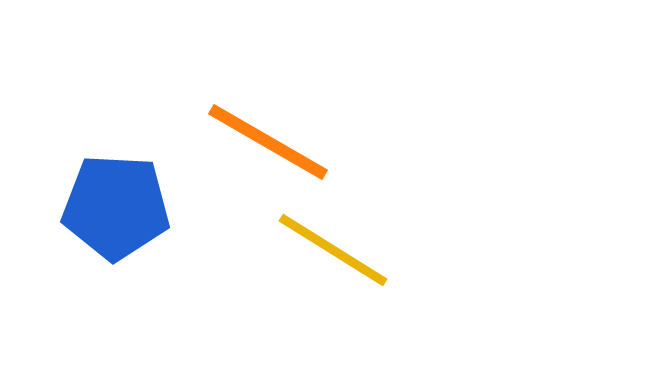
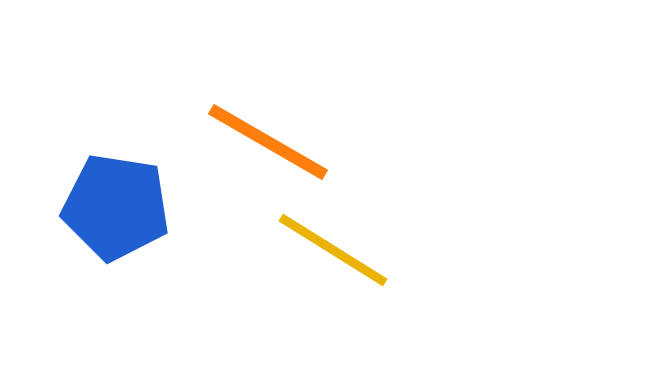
blue pentagon: rotated 6 degrees clockwise
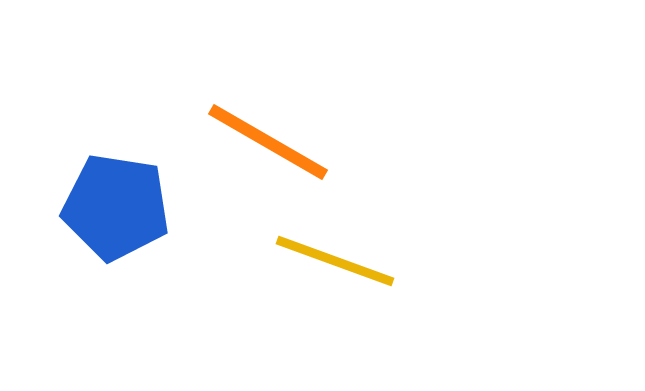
yellow line: moved 2 px right, 11 px down; rotated 12 degrees counterclockwise
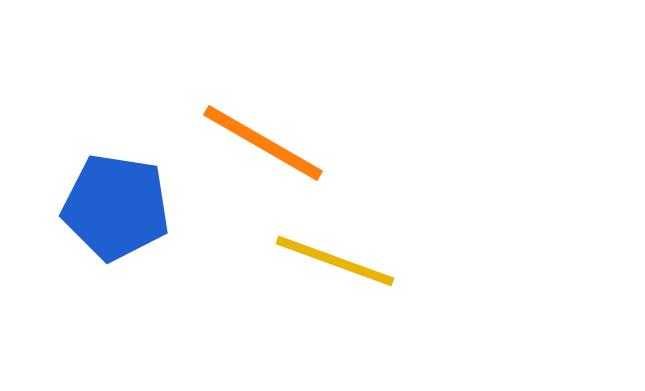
orange line: moved 5 px left, 1 px down
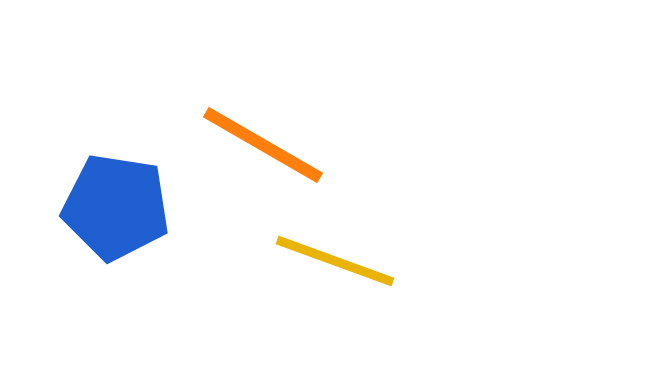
orange line: moved 2 px down
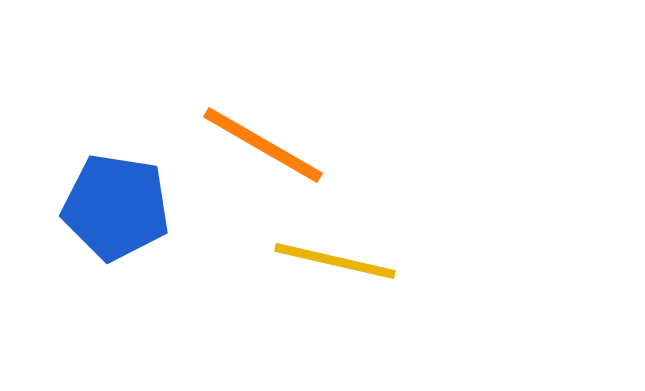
yellow line: rotated 7 degrees counterclockwise
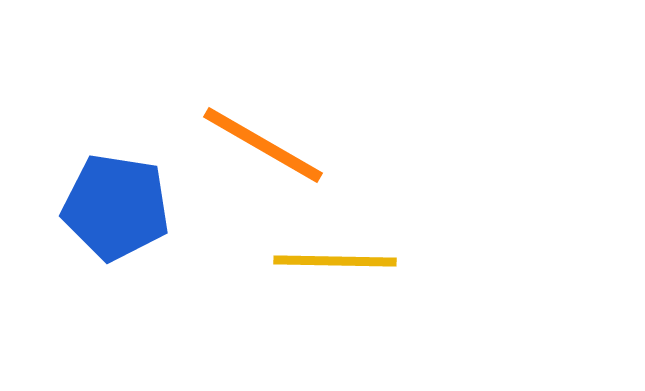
yellow line: rotated 12 degrees counterclockwise
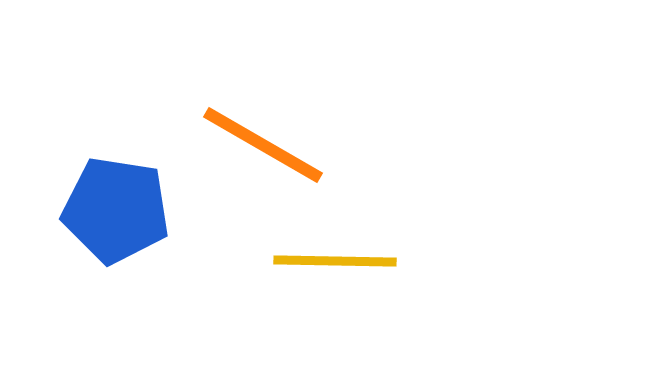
blue pentagon: moved 3 px down
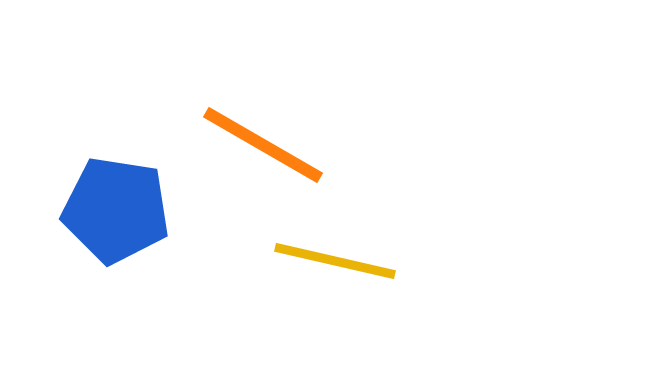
yellow line: rotated 12 degrees clockwise
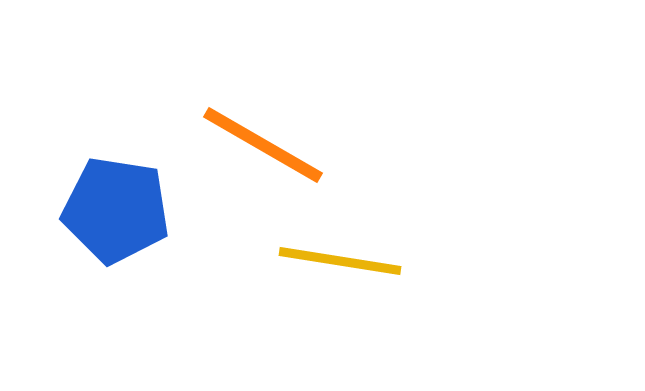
yellow line: moved 5 px right; rotated 4 degrees counterclockwise
